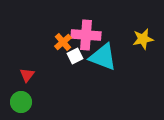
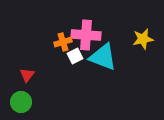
orange cross: rotated 24 degrees clockwise
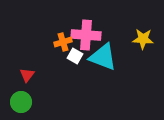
yellow star: rotated 15 degrees clockwise
white square: rotated 35 degrees counterclockwise
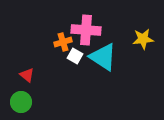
pink cross: moved 5 px up
yellow star: rotated 10 degrees counterclockwise
cyan triangle: rotated 12 degrees clockwise
red triangle: rotated 28 degrees counterclockwise
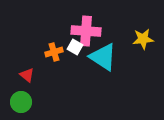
pink cross: moved 1 px down
orange cross: moved 9 px left, 10 px down
white square: moved 9 px up
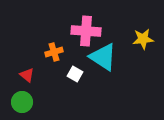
white square: moved 27 px down
green circle: moved 1 px right
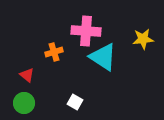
white square: moved 28 px down
green circle: moved 2 px right, 1 px down
